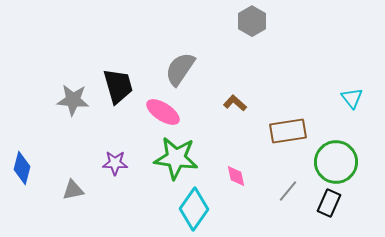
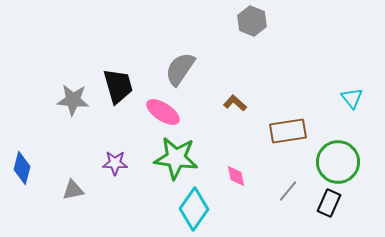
gray hexagon: rotated 8 degrees counterclockwise
green circle: moved 2 px right
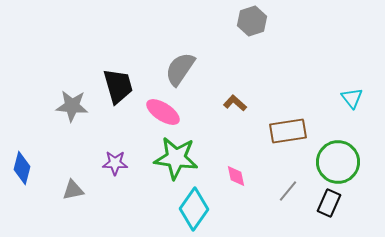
gray hexagon: rotated 20 degrees clockwise
gray star: moved 1 px left, 6 px down
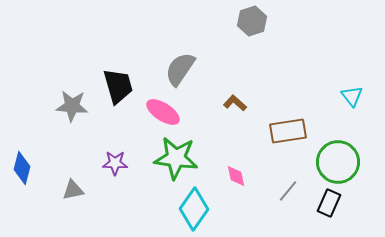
cyan triangle: moved 2 px up
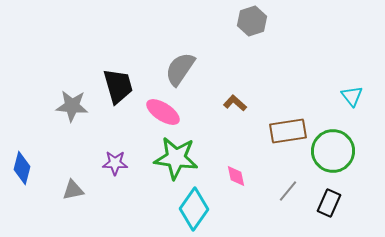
green circle: moved 5 px left, 11 px up
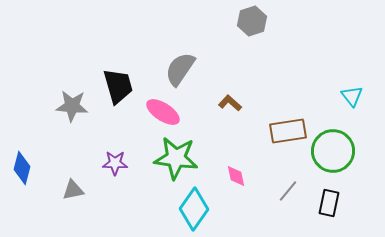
brown L-shape: moved 5 px left
black rectangle: rotated 12 degrees counterclockwise
